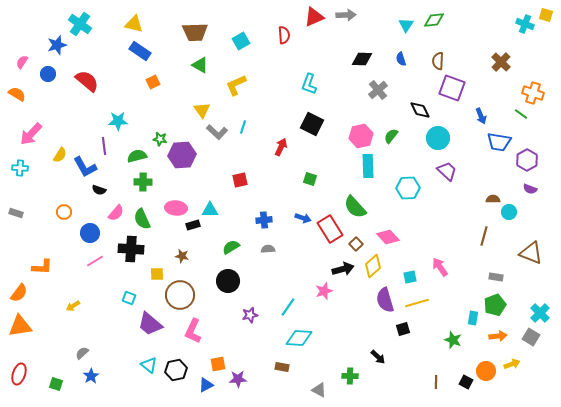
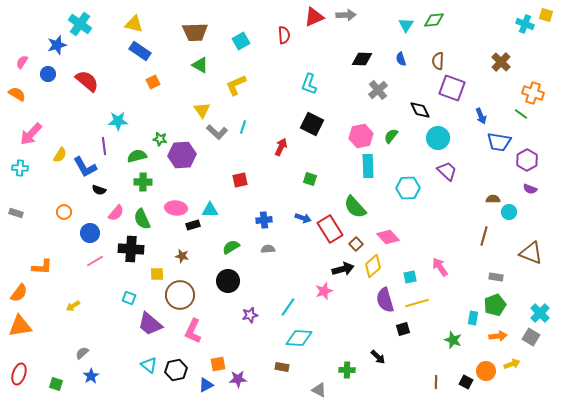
green cross at (350, 376): moved 3 px left, 6 px up
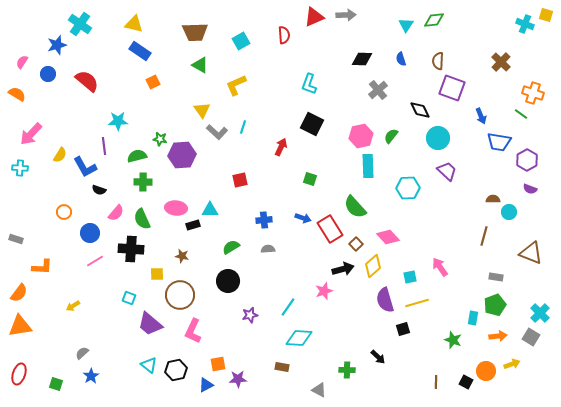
gray rectangle at (16, 213): moved 26 px down
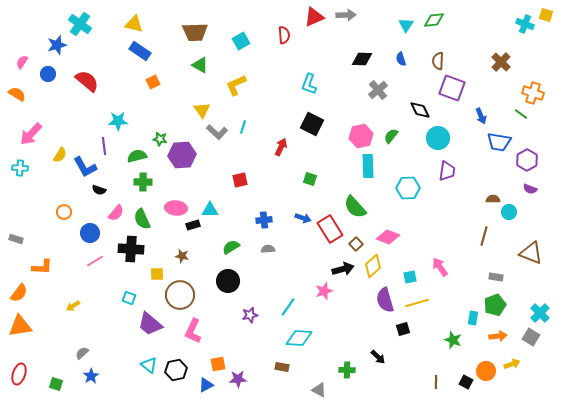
purple trapezoid at (447, 171): rotated 55 degrees clockwise
pink diamond at (388, 237): rotated 25 degrees counterclockwise
